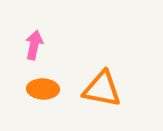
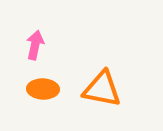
pink arrow: moved 1 px right
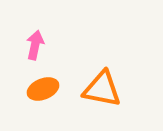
orange ellipse: rotated 24 degrees counterclockwise
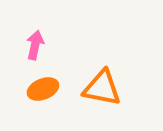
orange triangle: moved 1 px up
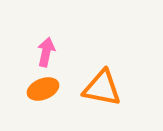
pink arrow: moved 11 px right, 7 px down
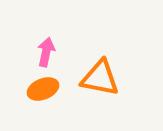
orange triangle: moved 2 px left, 10 px up
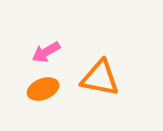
pink arrow: rotated 132 degrees counterclockwise
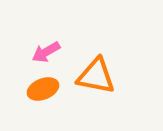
orange triangle: moved 4 px left, 2 px up
